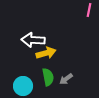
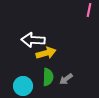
green semicircle: rotated 12 degrees clockwise
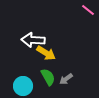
pink line: moved 1 px left; rotated 64 degrees counterclockwise
yellow arrow: rotated 48 degrees clockwise
green semicircle: rotated 30 degrees counterclockwise
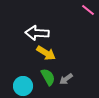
white arrow: moved 4 px right, 7 px up
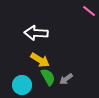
pink line: moved 1 px right, 1 px down
white arrow: moved 1 px left
yellow arrow: moved 6 px left, 7 px down
cyan circle: moved 1 px left, 1 px up
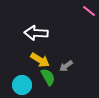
gray arrow: moved 13 px up
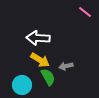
pink line: moved 4 px left, 1 px down
white arrow: moved 2 px right, 5 px down
gray arrow: rotated 24 degrees clockwise
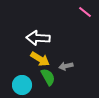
yellow arrow: moved 1 px up
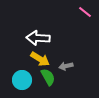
cyan circle: moved 5 px up
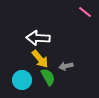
yellow arrow: rotated 18 degrees clockwise
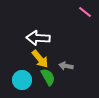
gray arrow: rotated 24 degrees clockwise
